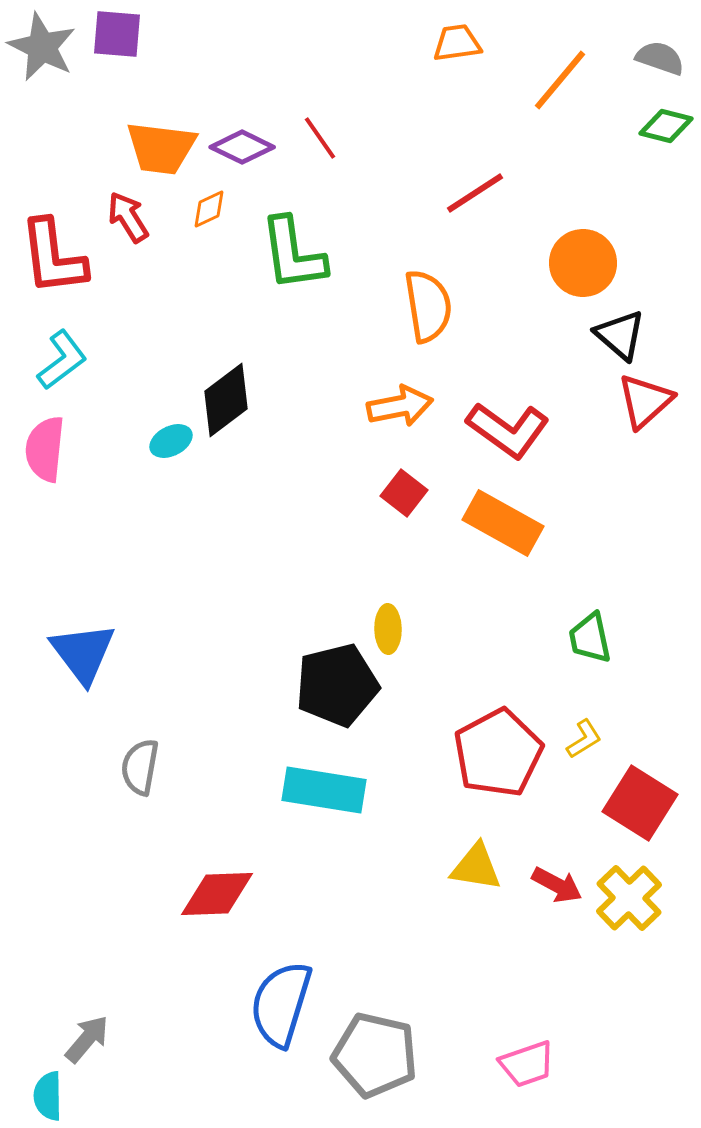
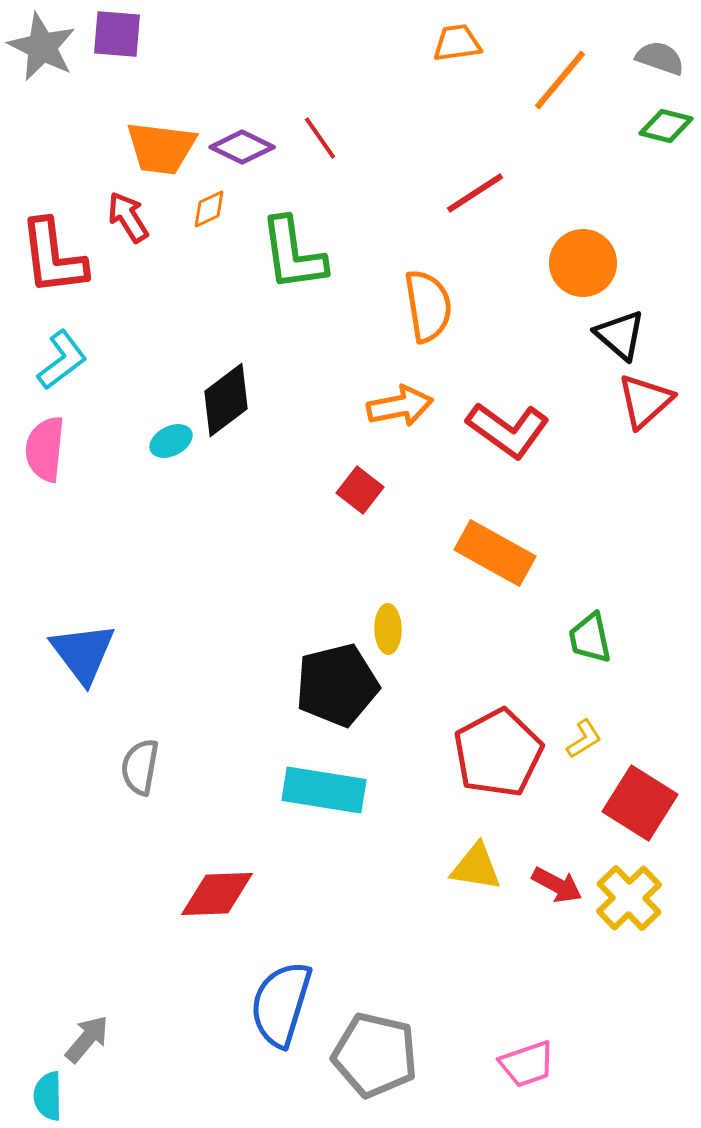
red square at (404, 493): moved 44 px left, 3 px up
orange rectangle at (503, 523): moved 8 px left, 30 px down
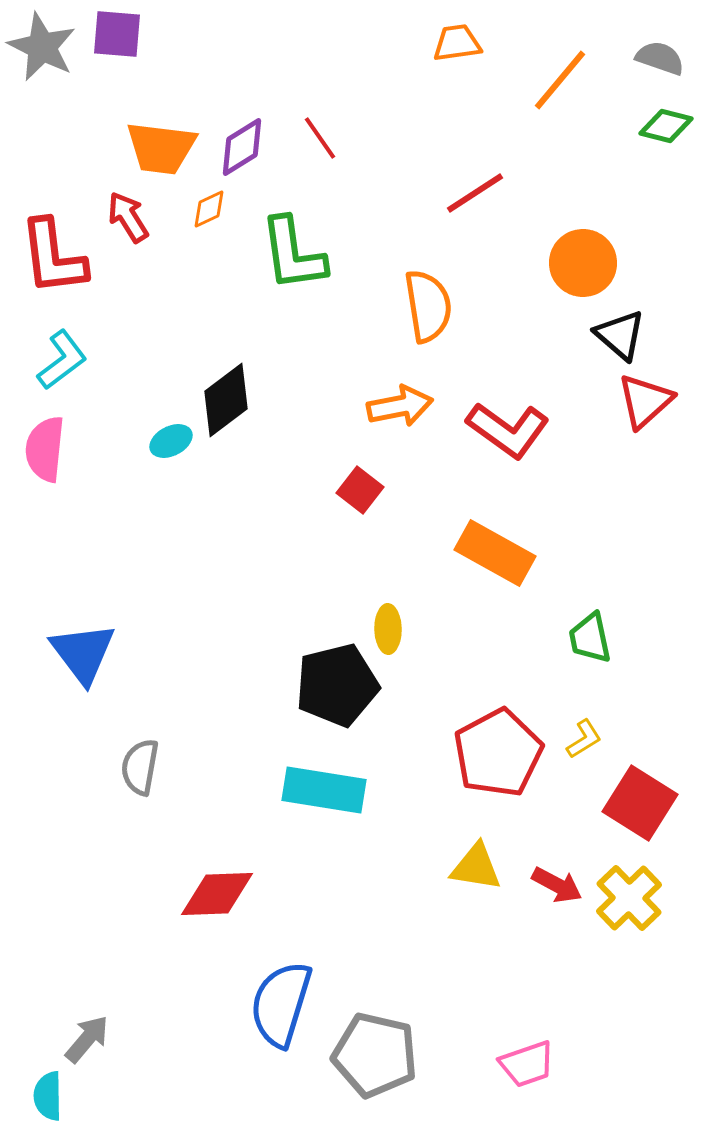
purple diamond at (242, 147): rotated 58 degrees counterclockwise
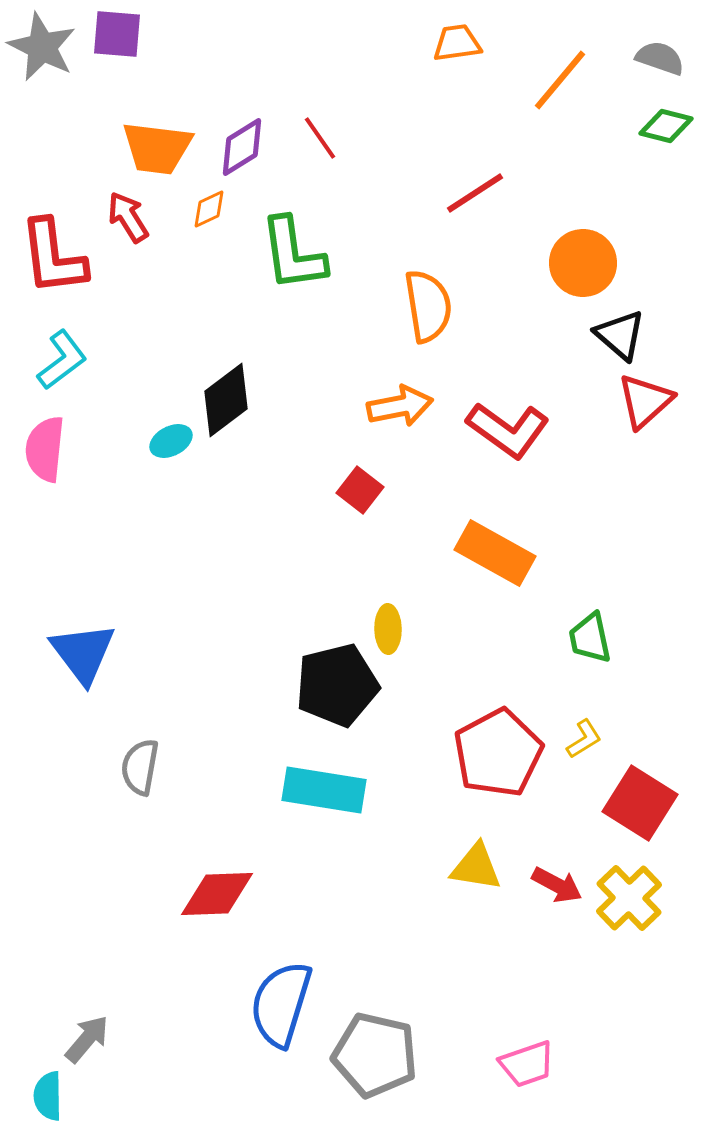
orange trapezoid at (161, 148): moved 4 px left
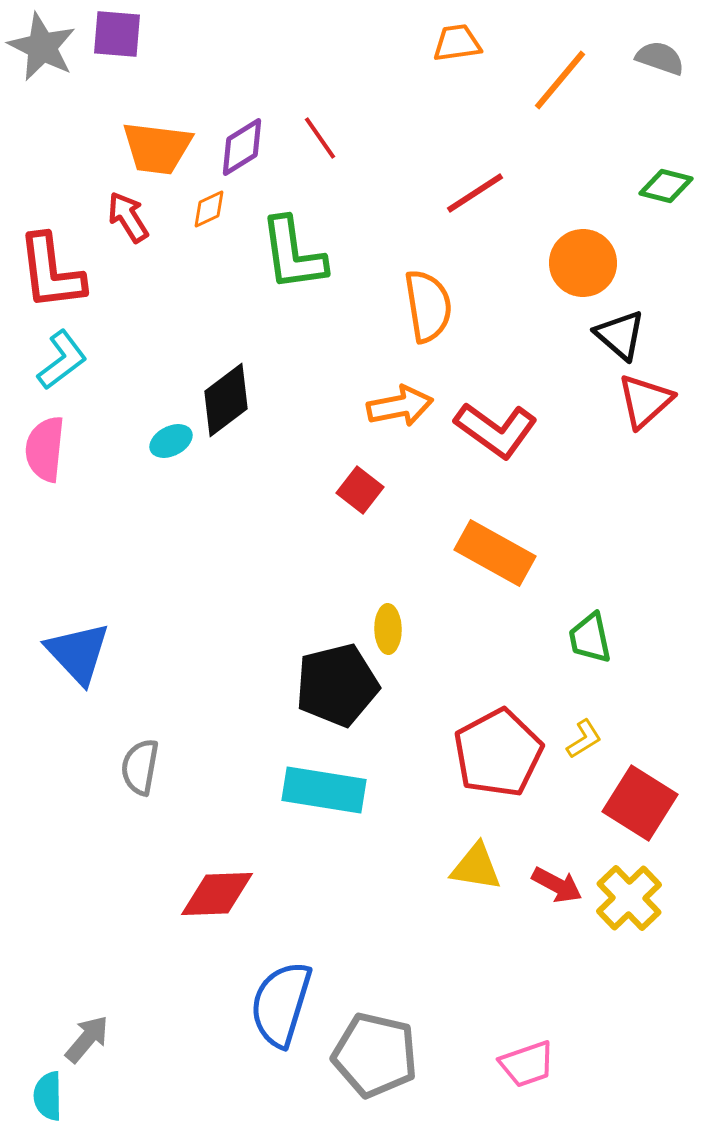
green diamond at (666, 126): moved 60 px down
red L-shape at (53, 257): moved 2 px left, 15 px down
red L-shape at (508, 430): moved 12 px left
blue triangle at (83, 653): moved 5 px left; rotated 6 degrees counterclockwise
